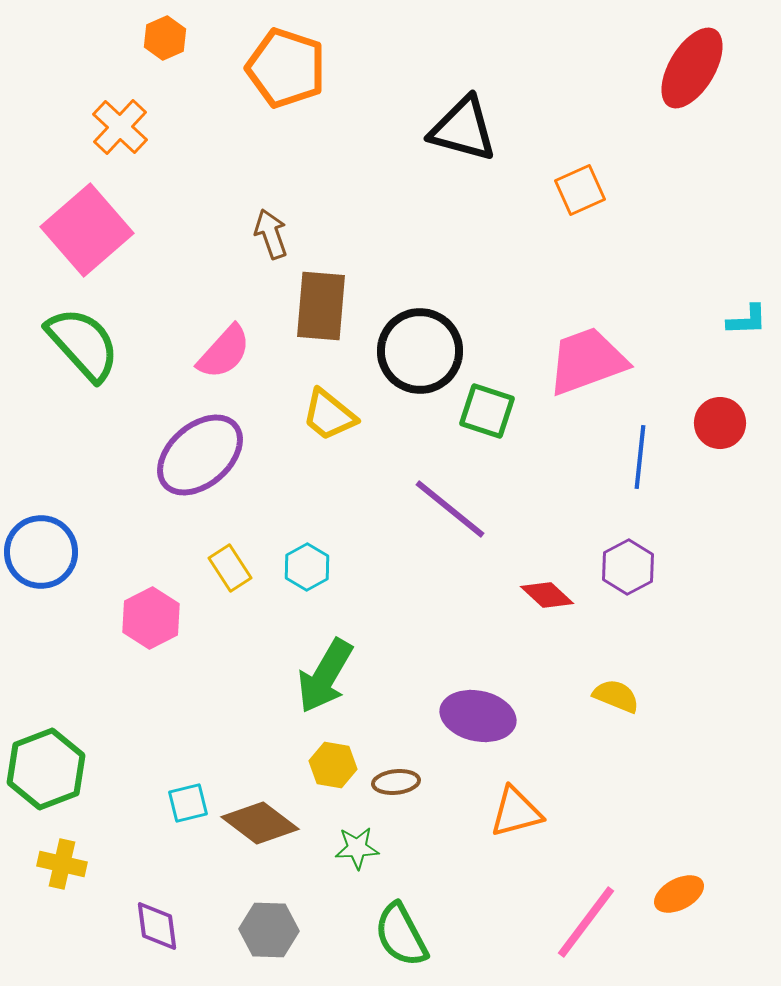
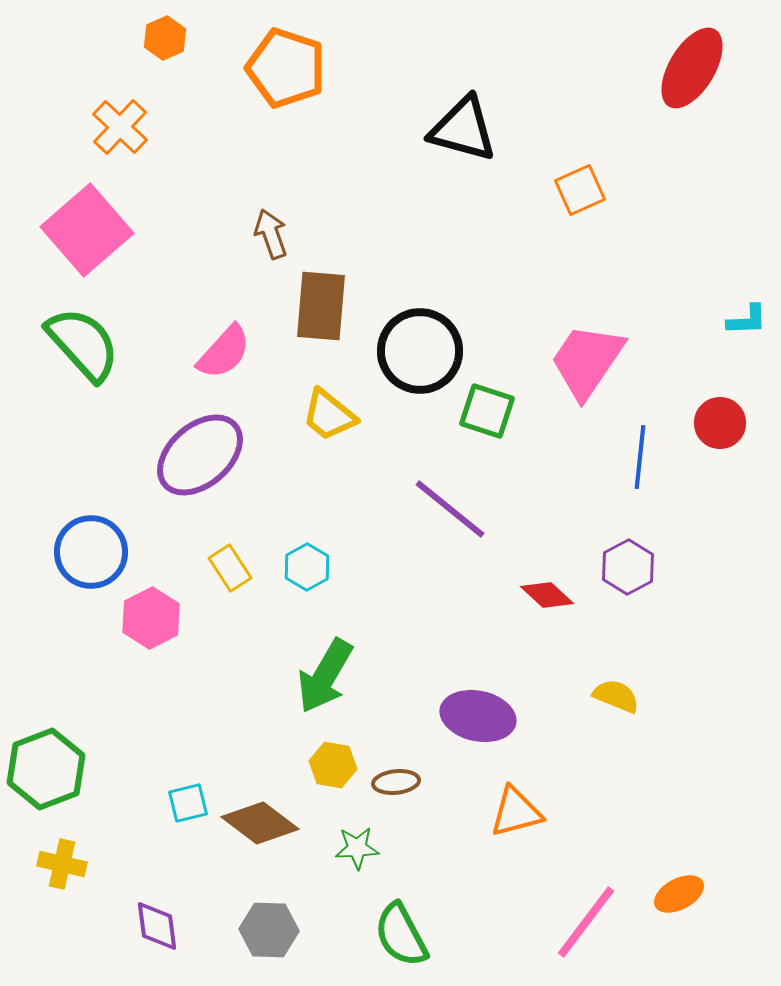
pink trapezoid at (587, 361): rotated 36 degrees counterclockwise
blue circle at (41, 552): moved 50 px right
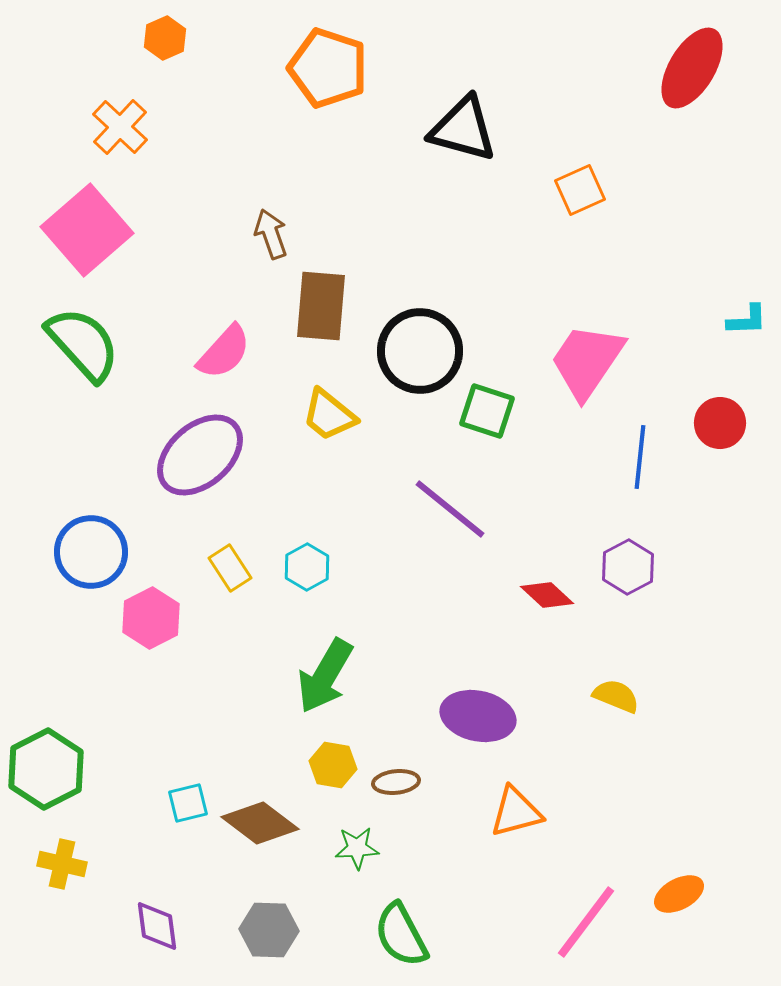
orange pentagon at (286, 68): moved 42 px right
green hexagon at (46, 769): rotated 6 degrees counterclockwise
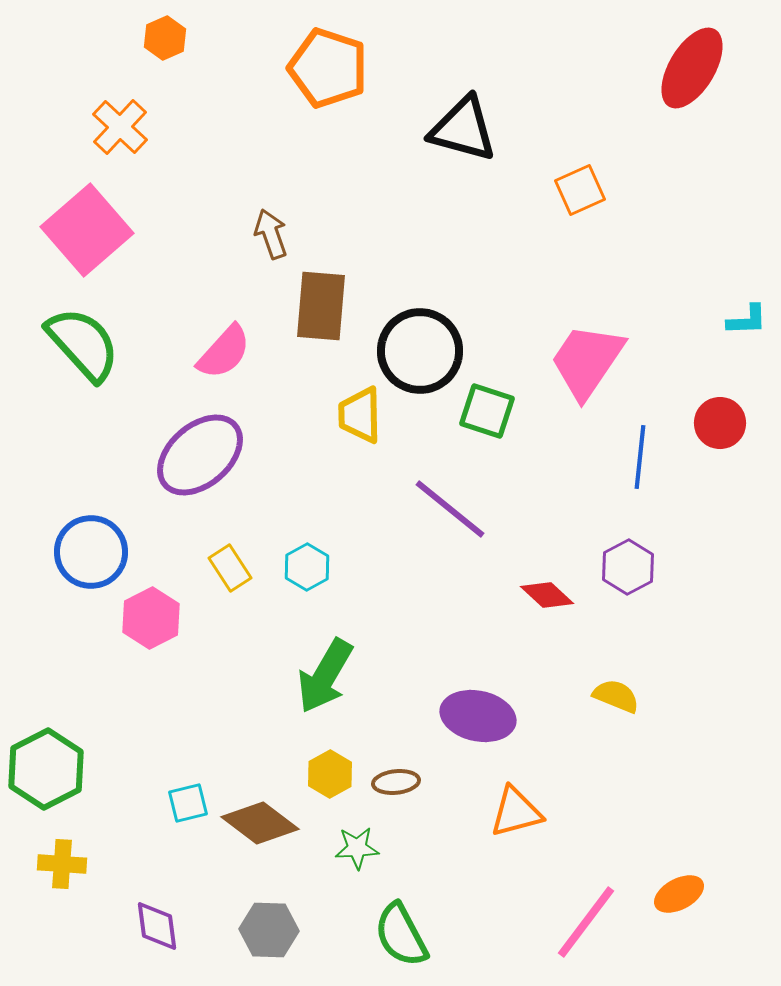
yellow trapezoid at (329, 415): moved 31 px right; rotated 50 degrees clockwise
yellow hexagon at (333, 765): moved 3 px left, 9 px down; rotated 21 degrees clockwise
yellow cross at (62, 864): rotated 9 degrees counterclockwise
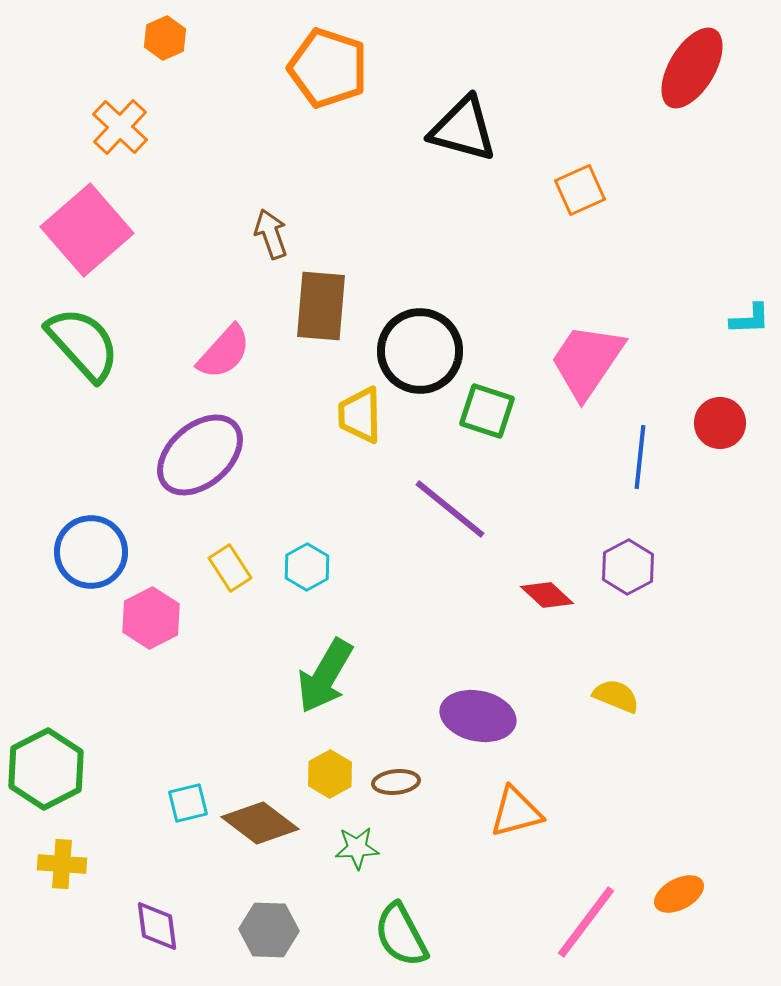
cyan L-shape at (747, 320): moved 3 px right, 1 px up
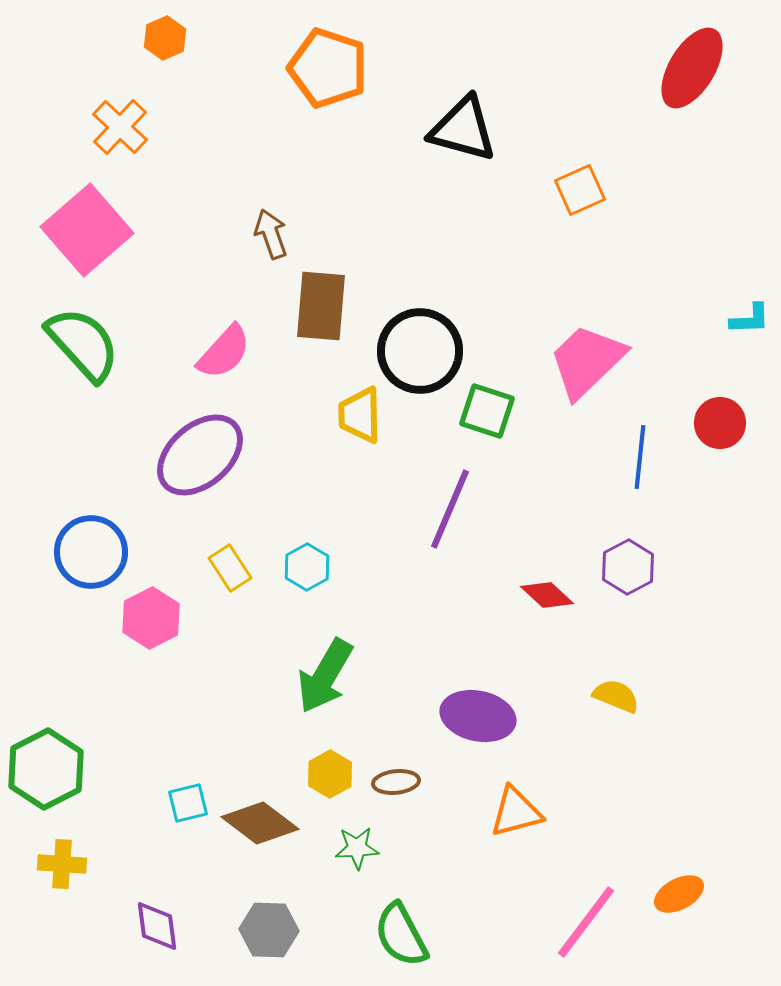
pink trapezoid at (587, 361): rotated 12 degrees clockwise
purple line at (450, 509): rotated 74 degrees clockwise
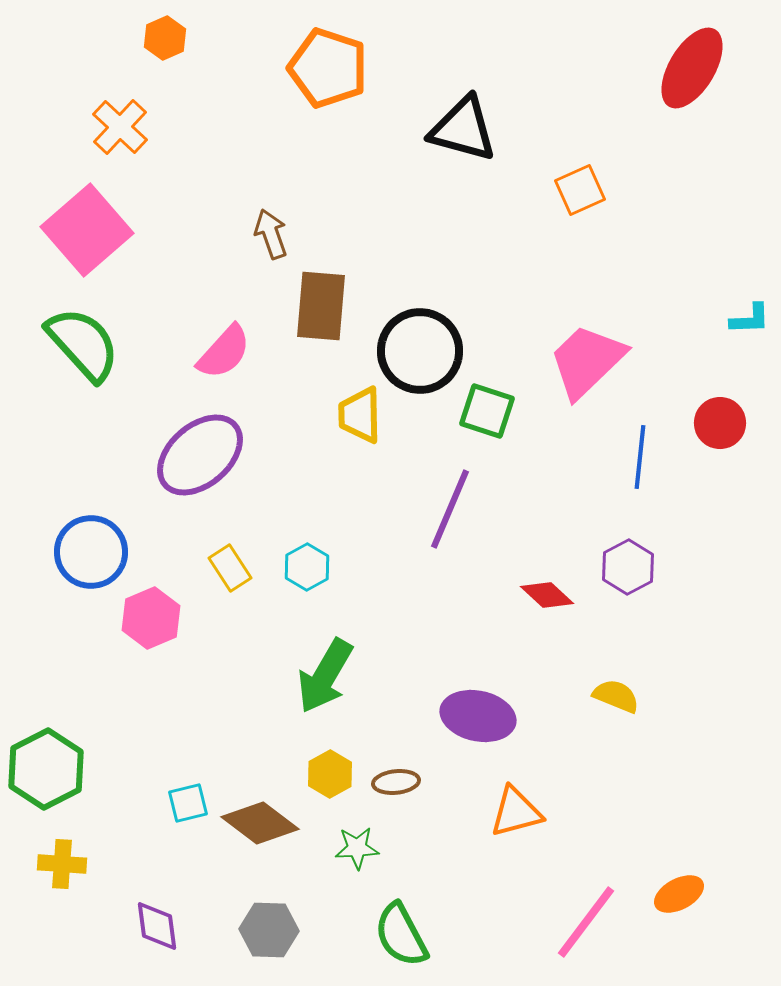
pink hexagon at (151, 618): rotated 4 degrees clockwise
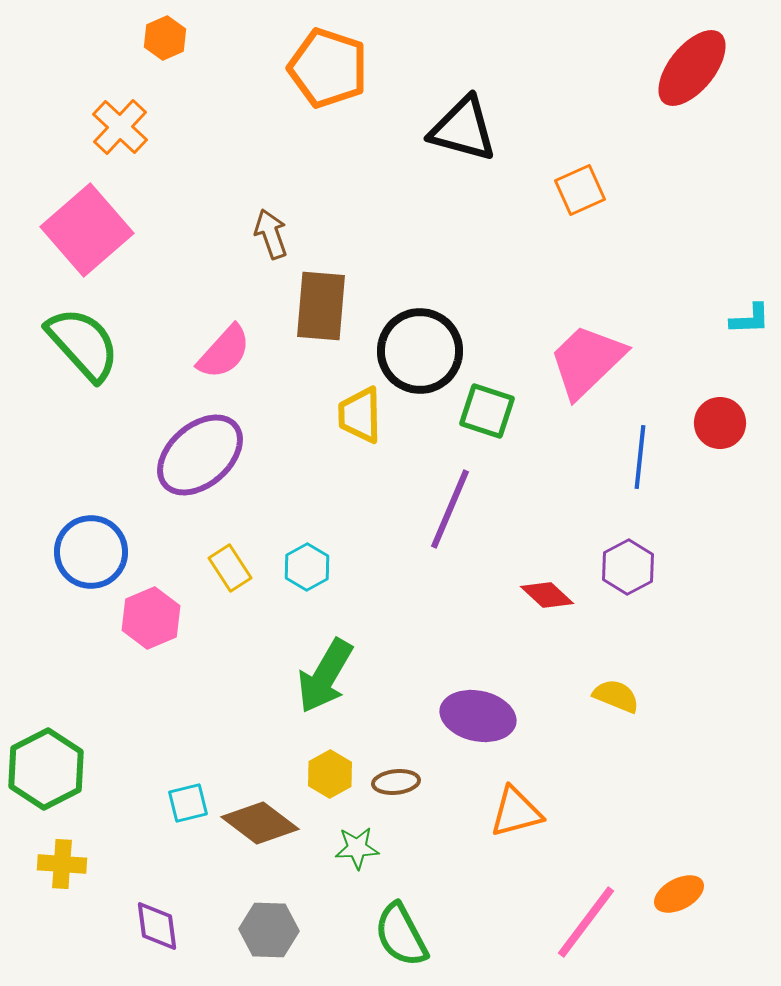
red ellipse at (692, 68): rotated 8 degrees clockwise
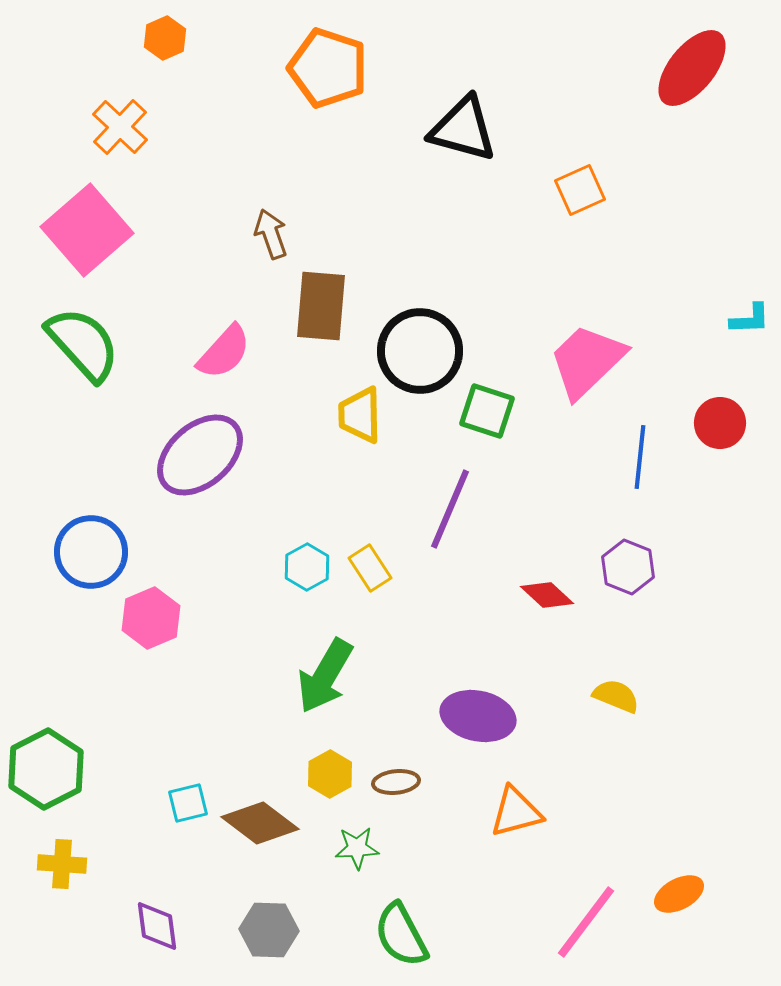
purple hexagon at (628, 567): rotated 10 degrees counterclockwise
yellow rectangle at (230, 568): moved 140 px right
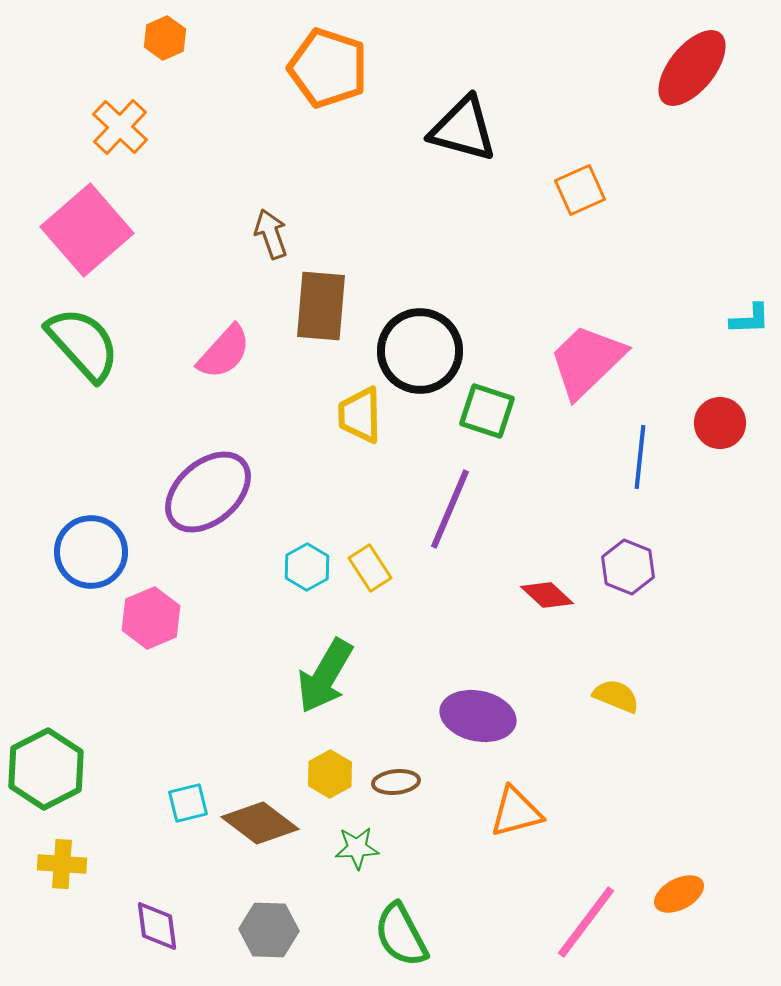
purple ellipse at (200, 455): moved 8 px right, 37 px down
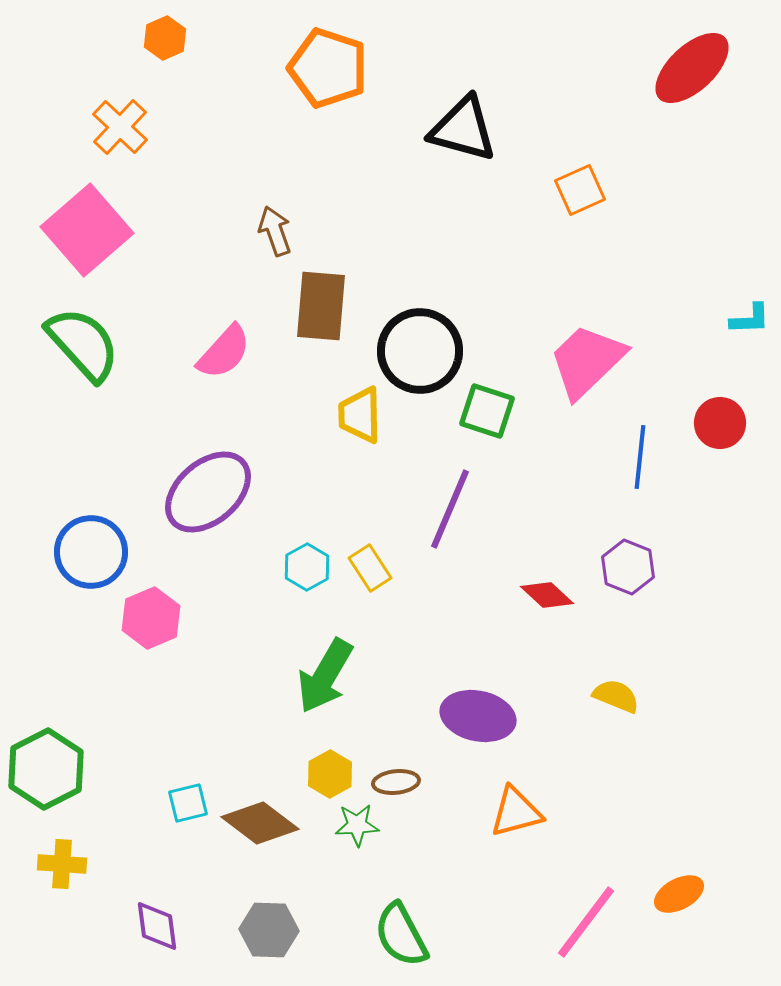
red ellipse at (692, 68): rotated 8 degrees clockwise
brown arrow at (271, 234): moved 4 px right, 3 px up
green star at (357, 848): moved 23 px up
